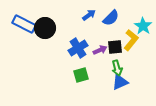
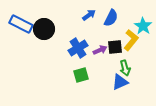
blue semicircle: rotated 18 degrees counterclockwise
blue rectangle: moved 3 px left
black circle: moved 1 px left, 1 px down
green arrow: moved 8 px right
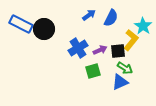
black square: moved 3 px right, 4 px down
green arrow: rotated 42 degrees counterclockwise
green square: moved 12 px right, 4 px up
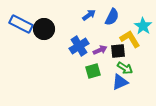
blue semicircle: moved 1 px right, 1 px up
yellow L-shape: moved 1 px left, 1 px up; rotated 70 degrees counterclockwise
blue cross: moved 1 px right, 2 px up
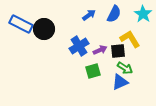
blue semicircle: moved 2 px right, 3 px up
cyan star: moved 12 px up
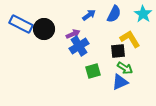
purple arrow: moved 27 px left, 16 px up
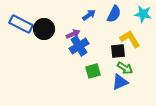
cyan star: rotated 24 degrees counterclockwise
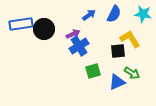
blue rectangle: rotated 35 degrees counterclockwise
green arrow: moved 7 px right, 5 px down
blue triangle: moved 3 px left
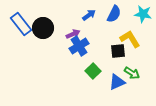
blue rectangle: rotated 60 degrees clockwise
black circle: moved 1 px left, 1 px up
green square: rotated 28 degrees counterclockwise
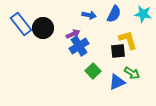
blue arrow: rotated 48 degrees clockwise
yellow L-shape: moved 2 px left, 1 px down; rotated 15 degrees clockwise
